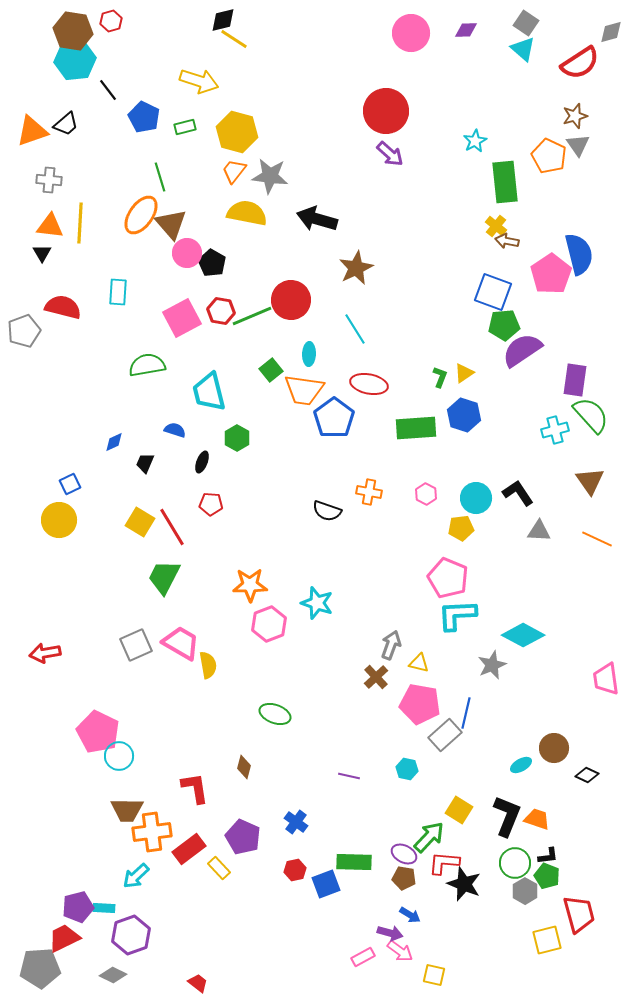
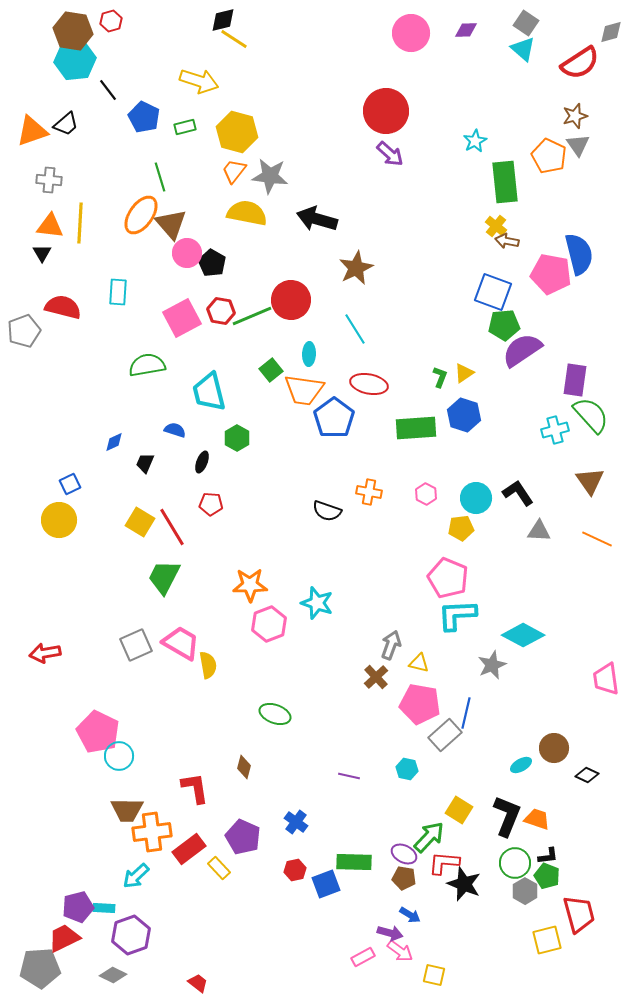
pink pentagon at (551, 274): rotated 27 degrees counterclockwise
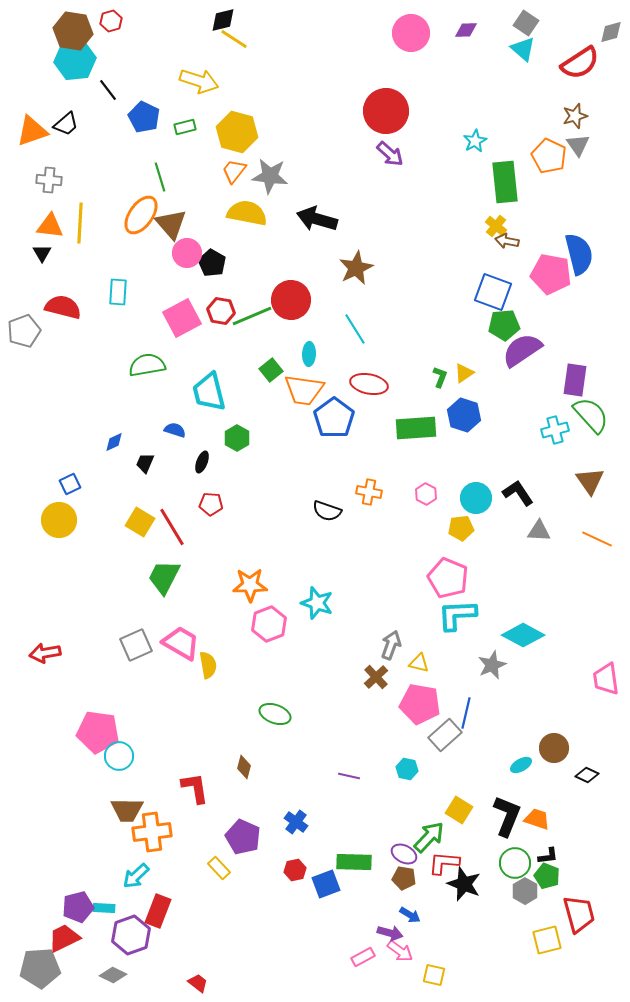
pink pentagon at (98, 732): rotated 18 degrees counterclockwise
red rectangle at (189, 849): moved 31 px left, 62 px down; rotated 32 degrees counterclockwise
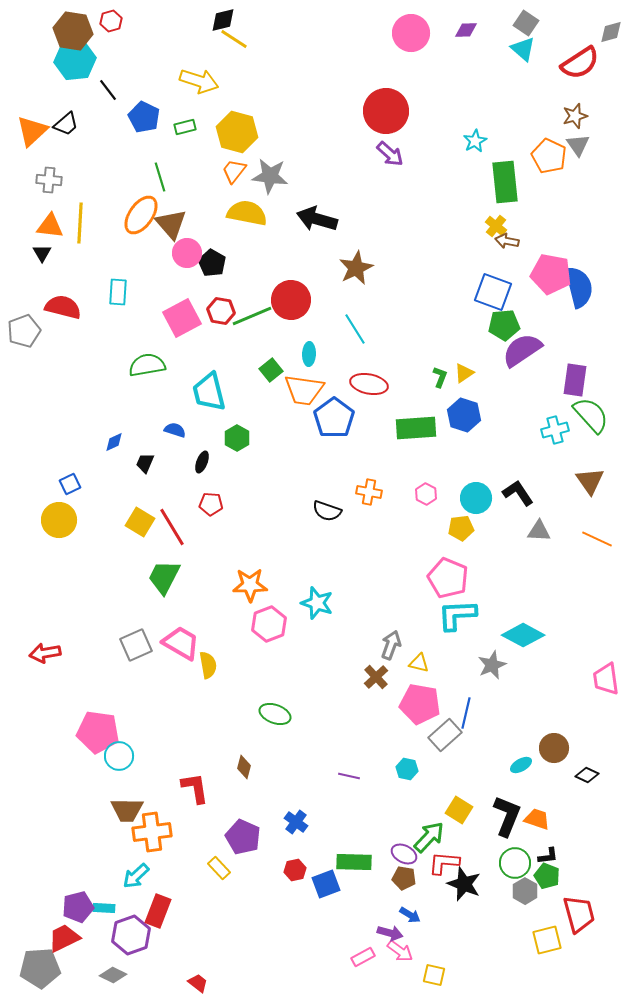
orange triangle at (32, 131): rotated 24 degrees counterclockwise
blue semicircle at (579, 254): moved 33 px down
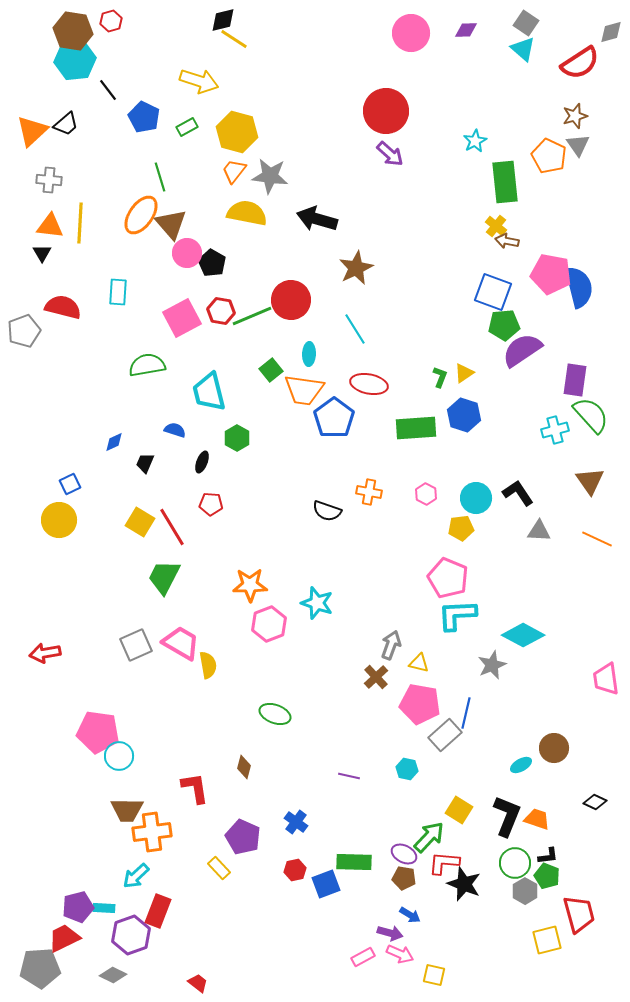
green rectangle at (185, 127): moved 2 px right; rotated 15 degrees counterclockwise
black diamond at (587, 775): moved 8 px right, 27 px down
pink arrow at (400, 951): moved 3 px down; rotated 12 degrees counterclockwise
